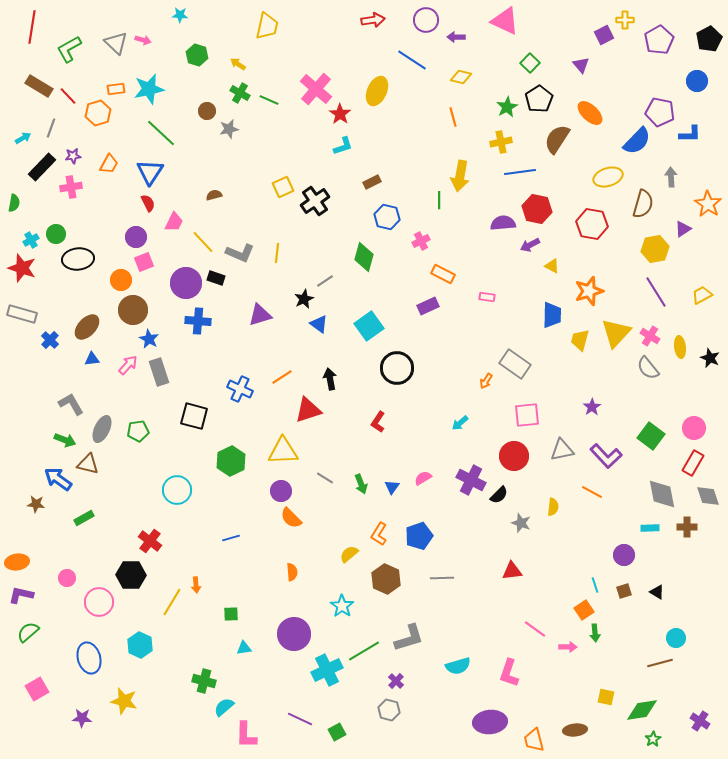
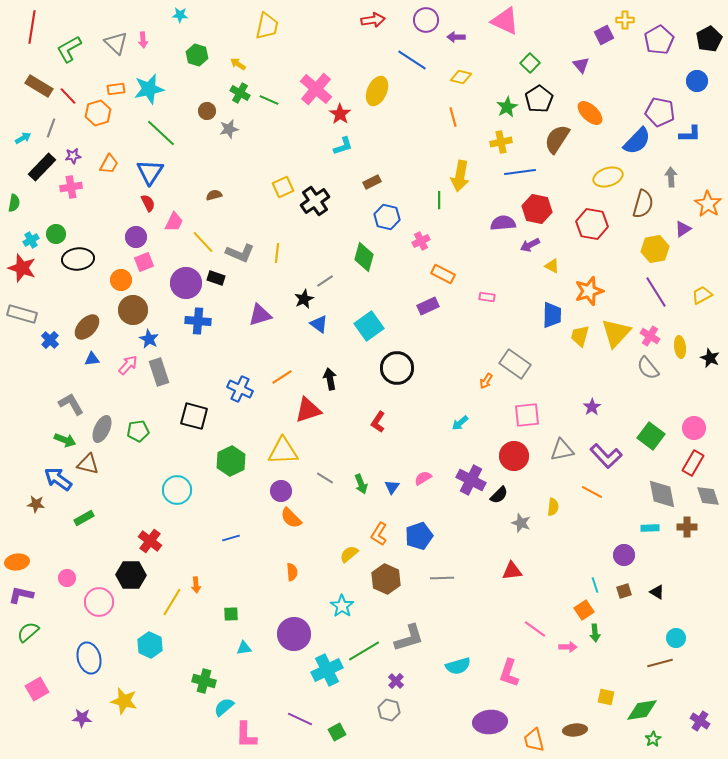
pink arrow at (143, 40): rotated 70 degrees clockwise
yellow trapezoid at (580, 340): moved 4 px up
cyan hexagon at (140, 645): moved 10 px right
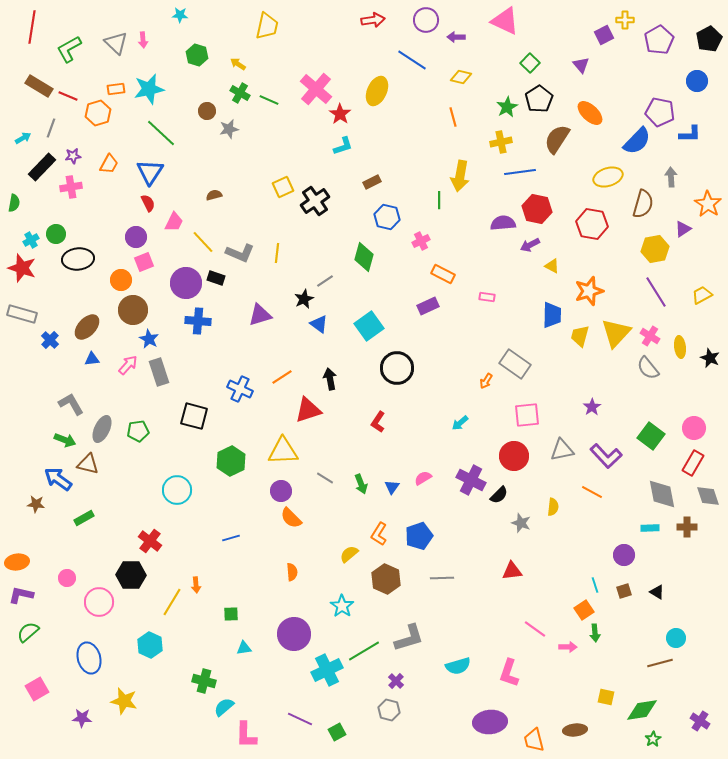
red line at (68, 96): rotated 24 degrees counterclockwise
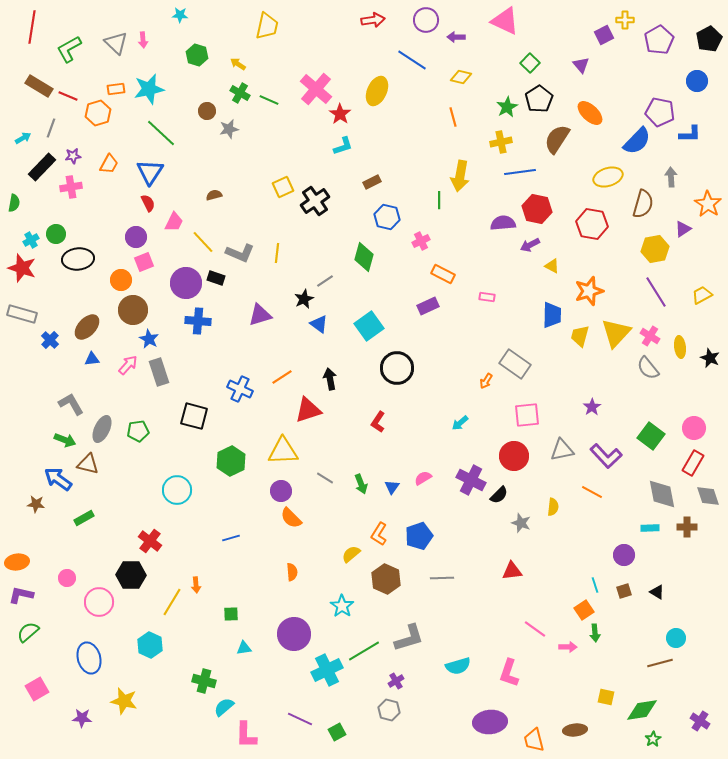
yellow semicircle at (349, 554): moved 2 px right
purple cross at (396, 681): rotated 14 degrees clockwise
